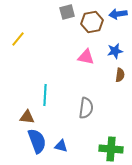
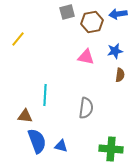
brown triangle: moved 2 px left, 1 px up
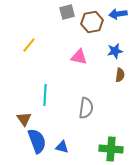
yellow line: moved 11 px right, 6 px down
pink triangle: moved 7 px left
brown triangle: moved 1 px left, 3 px down; rotated 49 degrees clockwise
blue triangle: moved 1 px right, 1 px down
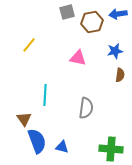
pink triangle: moved 1 px left, 1 px down
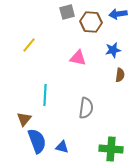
brown hexagon: moved 1 px left; rotated 15 degrees clockwise
blue star: moved 2 px left, 1 px up
brown triangle: rotated 14 degrees clockwise
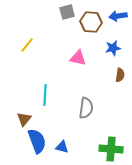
blue arrow: moved 2 px down
yellow line: moved 2 px left
blue star: moved 2 px up
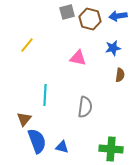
brown hexagon: moved 1 px left, 3 px up; rotated 10 degrees clockwise
gray semicircle: moved 1 px left, 1 px up
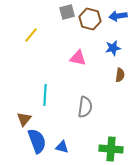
yellow line: moved 4 px right, 10 px up
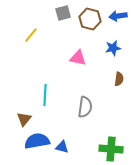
gray square: moved 4 px left, 1 px down
brown semicircle: moved 1 px left, 4 px down
blue semicircle: rotated 80 degrees counterclockwise
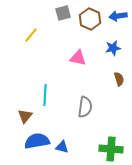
brown hexagon: rotated 10 degrees clockwise
brown semicircle: rotated 24 degrees counterclockwise
brown triangle: moved 1 px right, 3 px up
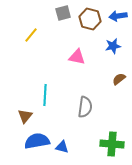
brown hexagon: rotated 10 degrees counterclockwise
blue star: moved 2 px up
pink triangle: moved 1 px left, 1 px up
brown semicircle: rotated 112 degrees counterclockwise
green cross: moved 1 px right, 5 px up
